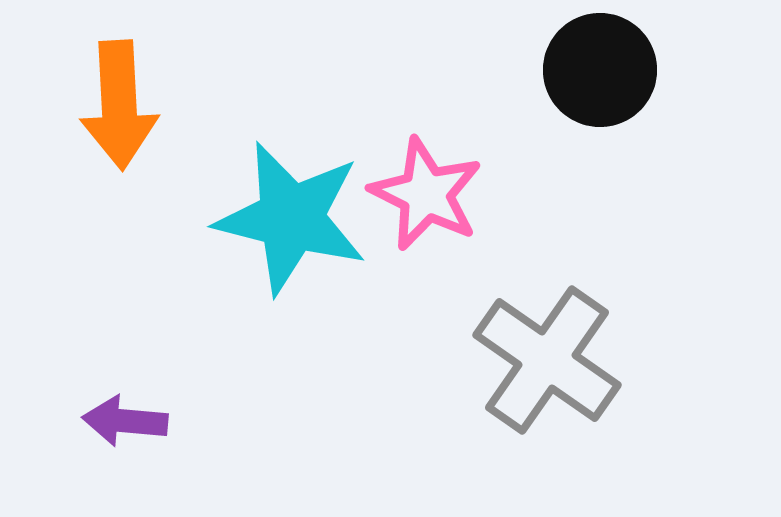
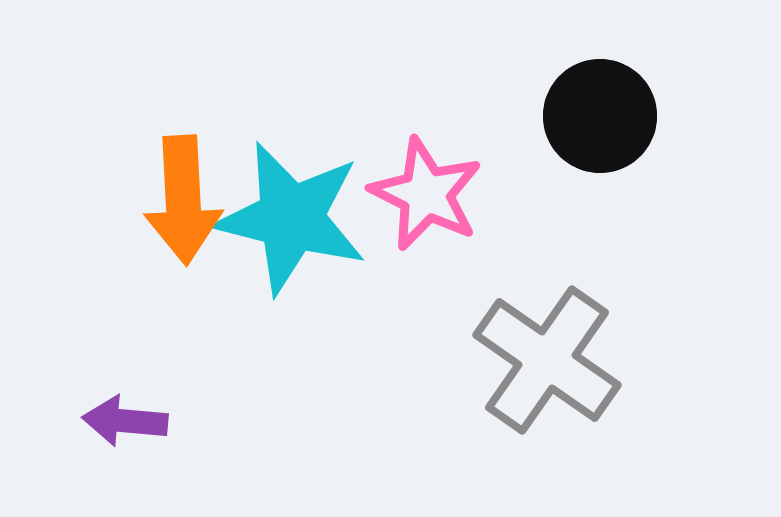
black circle: moved 46 px down
orange arrow: moved 64 px right, 95 px down
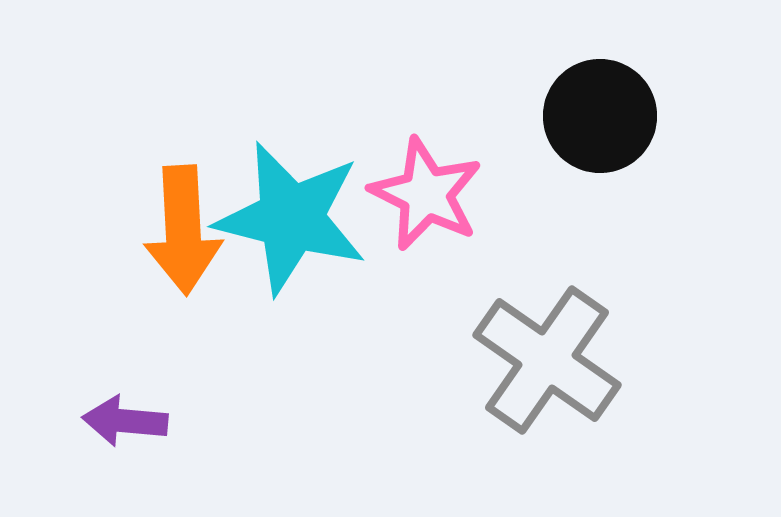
orange arrow: moved 30 px down
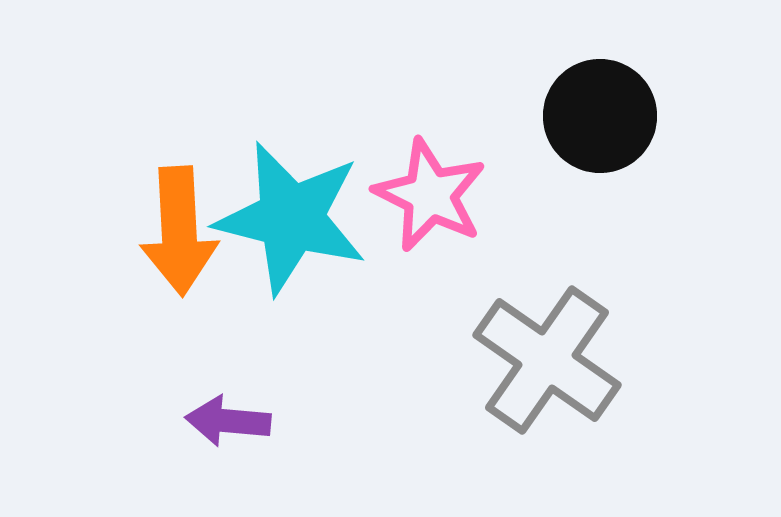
pink star: moved 4 px right, 1 px down
orange arrow: moved 4 px left, 1 px down
purple arrow: moved 103 px right
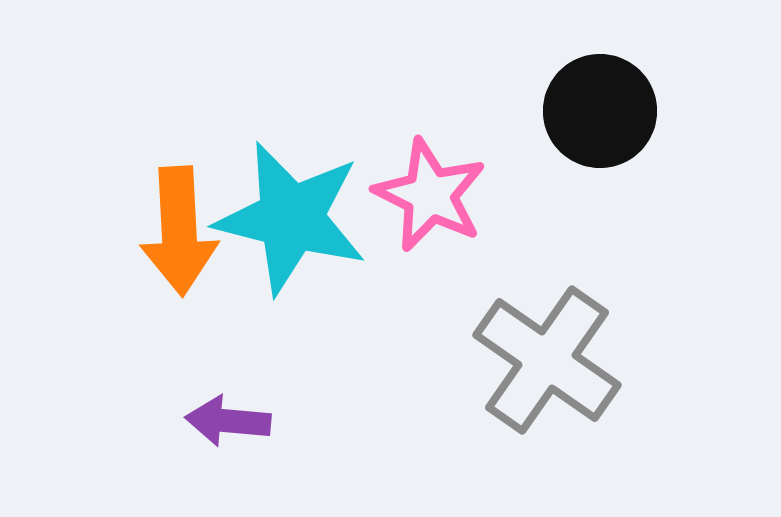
black circle: moved 5 px up
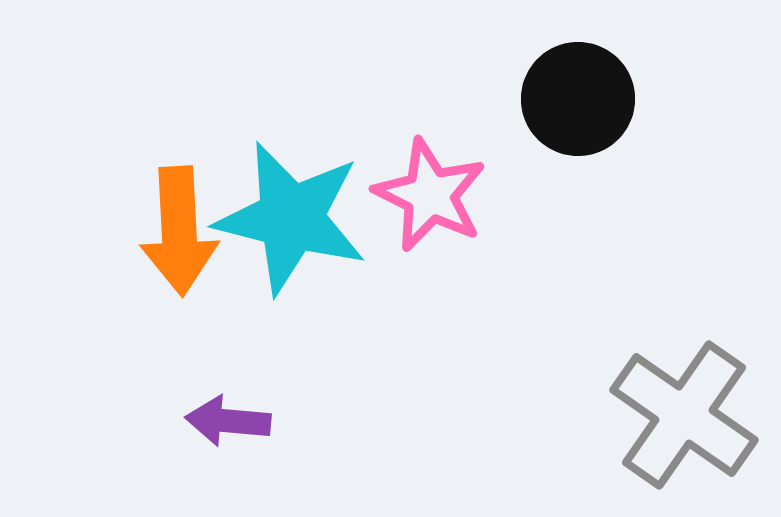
black circle: moved 22 px left, 12 px up
gray cross: moved 137 px right, 55 px down
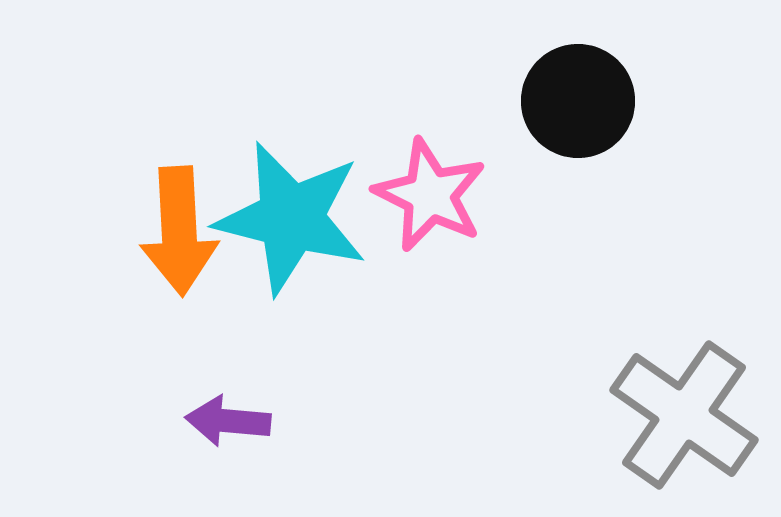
black circle: moved 2 px down
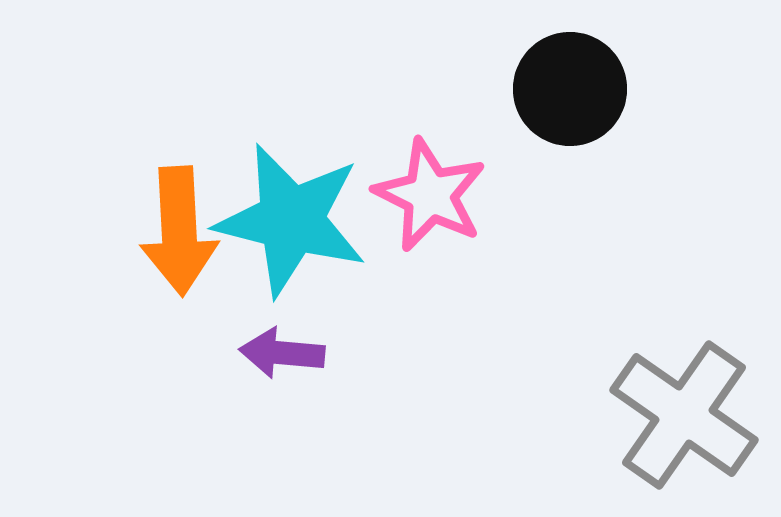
black circle: moved 8 px left, 12 px up
cyan star: moved 2 px down
purple arrow: moved 54 px right, 68 px up
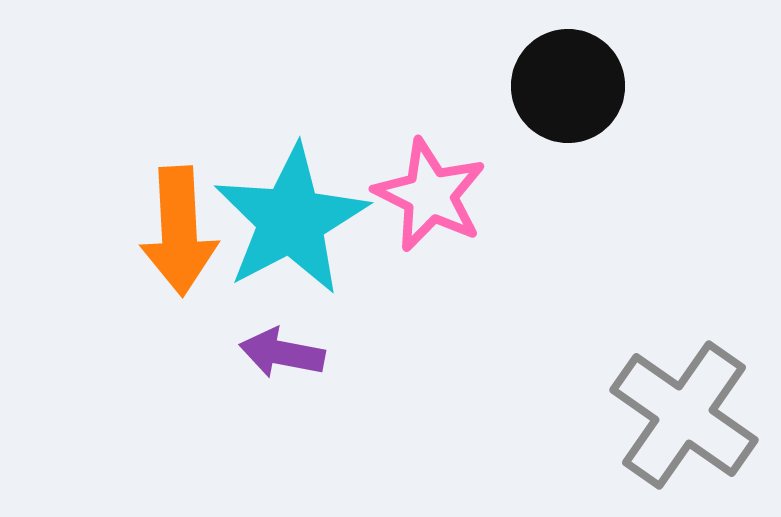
black circle: moved 2 px left, 3 px up
cyan star: rotated 30 degrees clockwise
purple arrow: rotated 6 degrees clockwise
